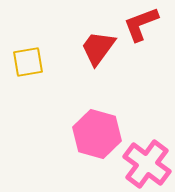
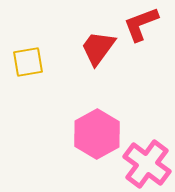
pink hexagon: rotated 15 degrees clockwise
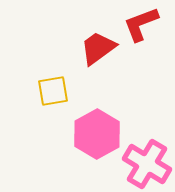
red trapezoid: rotated 18 degrees clockwise
yellow square: moved 25 px right, 29 px down
pink cross: rotated 6 degrees counterclockwise
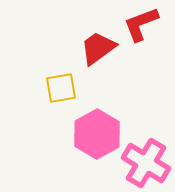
yellow square: moved 8 px right, 3 px up
pink cross: moved 1 px left, 1 px up
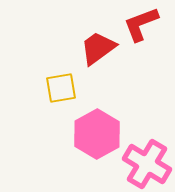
pink cross: moved 1 px right, 1 px down
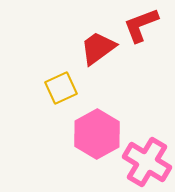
red L-shape: moved 1 px down
yellow square: rotated 16 degrees counterclockwise
pink cross: moved 2 px up
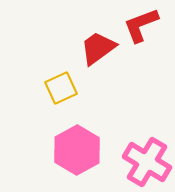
pink hexagon: moved 20 px left, 16 px down
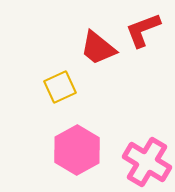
red L-shape: moved 2 px right, 5 px down
red trapezoid: rotated 105 degrees counterclockwise
yellow square: moved 1 px left, 1 px up
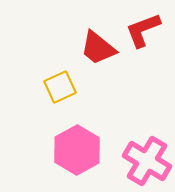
pink cross: moved 1 px up
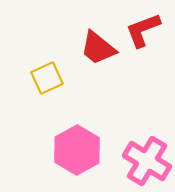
yellow square: moved 13 px left, 9 px up
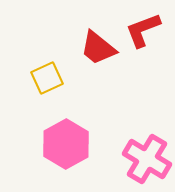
pink hexagon: moved 11 px left, 6 px up
pink cross: moved 2 px up
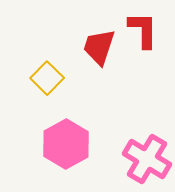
red L-shape: rotated 111 degrees clockwise
red trapezoid: moved 1 px right, 1 px up; rotated 69 degrees clockwise
yellow square: rotated 20 degrees counterclockwise
